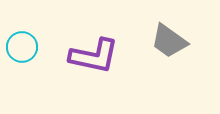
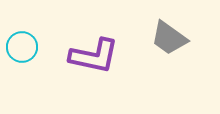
gray trapezoid: moved 3 px up
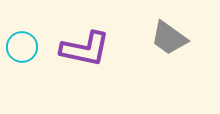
purple L-shape: moved 9 px left, 7 px up
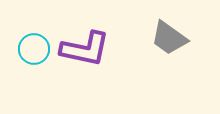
cyan circle: moved 12 px right, 2 px down
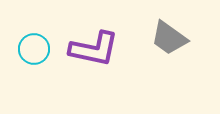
purple L-shape: moved 9 px right
